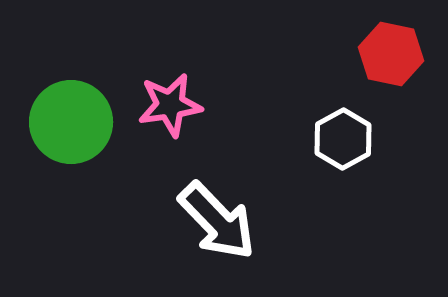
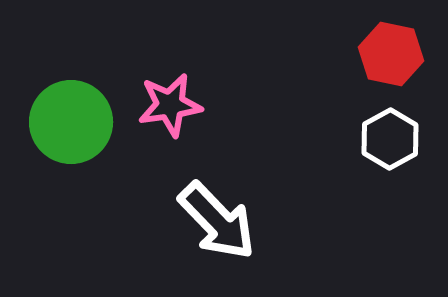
white hexagon: moved 47 px right
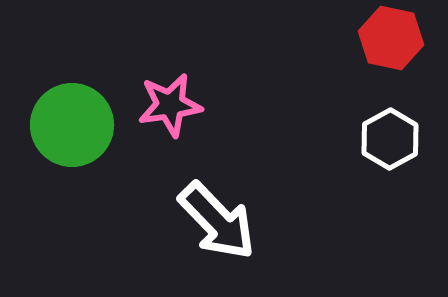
red hexagon: moved 16 px up
green circle: moved 1 px right, 3 px down
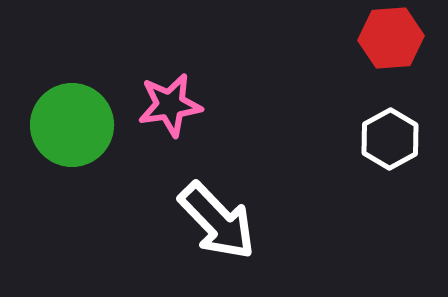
red hexagon: rotated 16 degrees counterclockwise
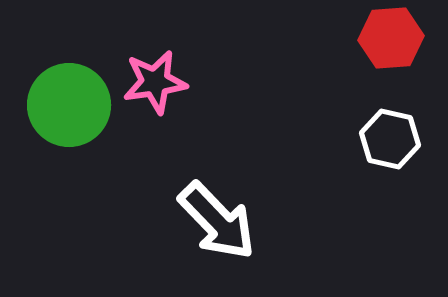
pink star: moved 15 px left, 23 px up
green circle: moved 3 px left, 20 px up
white hexagon: rotated 18 degrees counterclockwise
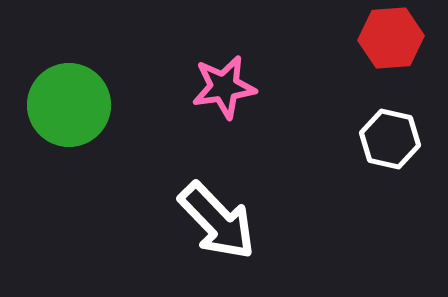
pink star: moved 69 px right, 5 px down
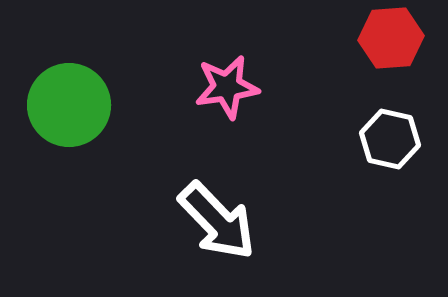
pink star: moved 3 px right
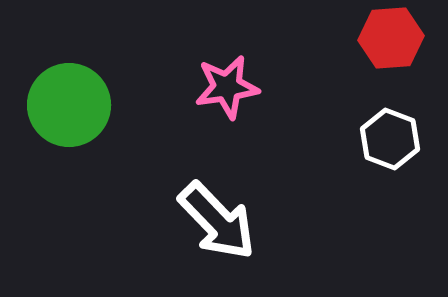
white hexagon: rotated 8 degrees clockwise
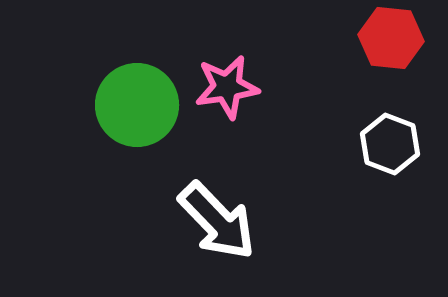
red hexagon: rotated 10 degrees clockwise
green circle: moved 68 px right
white hexagon: moved 5 px down
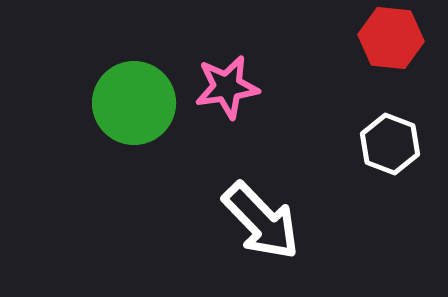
green circle: moved 3 px left, 2 px up
white arrow: moved 44 px right
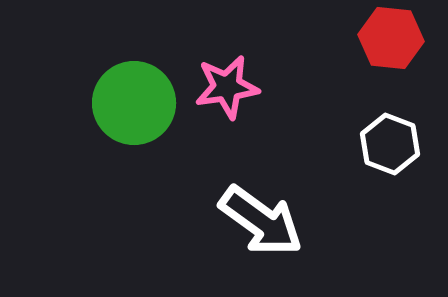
white arrow: rotated 10 degrees counterclockwise
